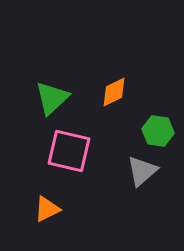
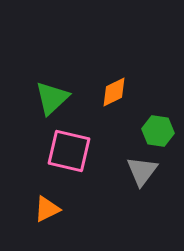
gray triangle: rotated 12 degrees counterclockwise
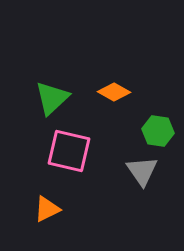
orange diamond: rotated 56 degrees clockwise
gray triangle: rotated 12 degrees counterclockwise
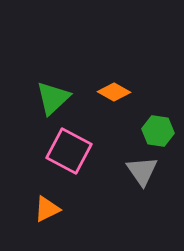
green triangle: moved 1 px right
pink square: rotated 15 degrees clockwise
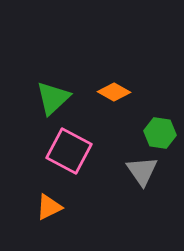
green hexagon: moved 2 px right, 2 px down
orange triangle: moved 2 px right, 2 px up
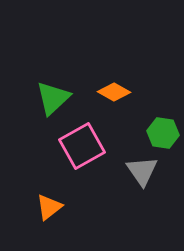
green hexagon: moved 3 px right
pink square: moved 13 px right, 5 px up; rotated 33 degrees clockwise
orange triangle: rotated 12 degrees counterclockwise
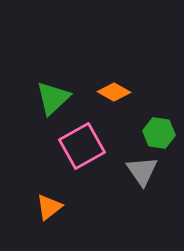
green hexagon: moved 4 px left
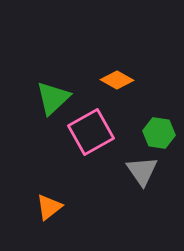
orange diamond: moved 3 px right, 12 px up
pink square: moved 9 px right, 14 px up
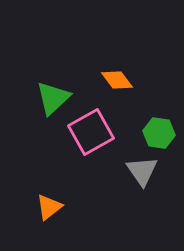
orange diamond: rotated 24 degrees clockwise
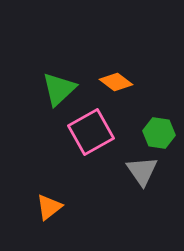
orange diamond: moved 1 px left, 2 px down; rotated 16 degrees counterclockwise
green triangle: moved 6 px right, 9 px up
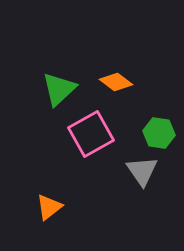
pink square: moved 2 px down
